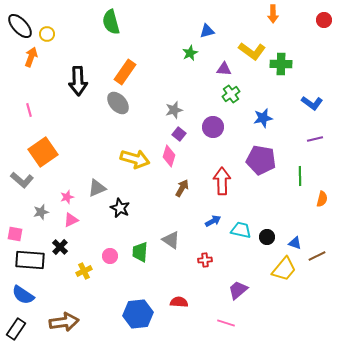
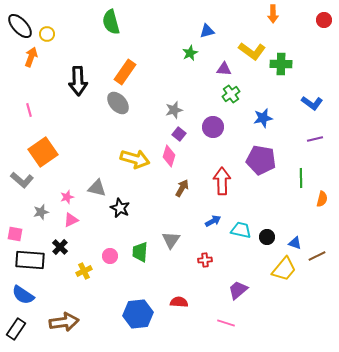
green line at (300, 176): moved 1 px right, 2 px down
gray triangle at (97, 188): rotated 36 degrees clockwise
gray triangle at (171, 240): rotated 30 degrees clockwise
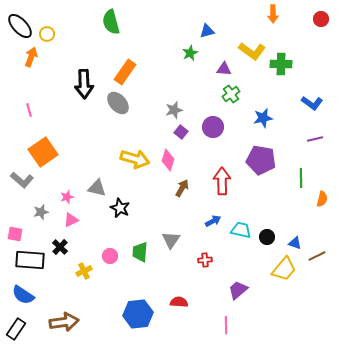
red circle at (324, 20): moved 3 px left, 1 px up
black arrow at (78, 81): moved 6 px right, 3 px down
purple square at (179, 134): moved 2 px right, 2 px up
pink diamond at (169, 156): moved 1 px left, 4 px down
pink line at (226, 323): moved 2 px down; rotated 72 degrees clockwise
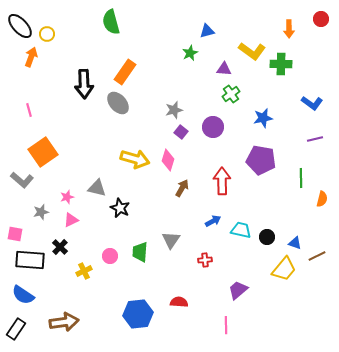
orange arrow at (273, 14): moved 16 px right, 15 px down
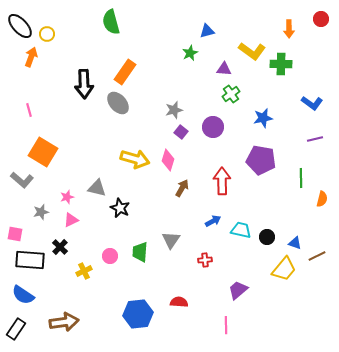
orange square at (43, 152): rotated 24 degrees counterclockwise
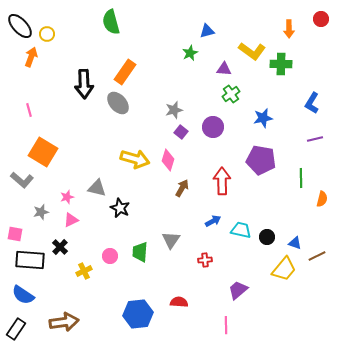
blue L-shape at (312, 103): rotated 85 degrees clockwise
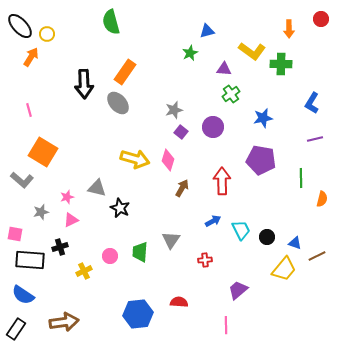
orange arrow at (31, 57): rotated 12 degrees clockwise
cyan trapezoid at (241, 230): rotated 50 degrees clockwise
black cross at (60, 247): rotated 28 degrees clockwise
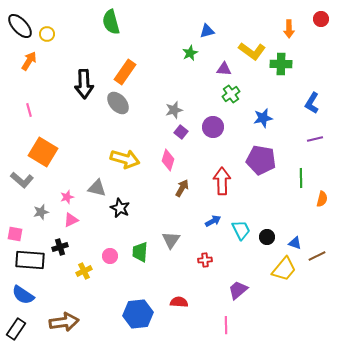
orange arrow at (31, 57): moved 2 px left, 4 px down
yellow arrow at (135, 159): moved 10 px left
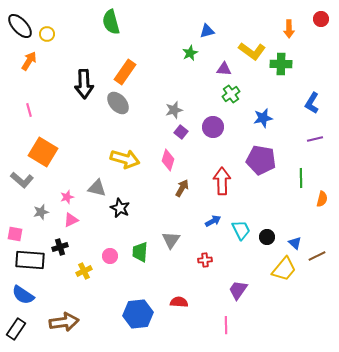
blue triangle at (295, 243): rotated 24 degrees clockwise
purple trapezoid at (238, 290): rotated 15 degrees counterclockwise
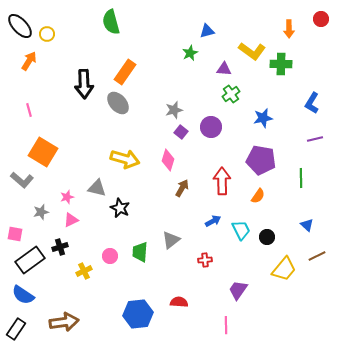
purple circle at (213, 127): moved 2 px left
orange semicircle at (322, 199): moved 64 px left, 3 px up; rotated 21 degrees clockwise
gray triangle at (171, 240): rotated 18 degrees clockwise
blue triangle at (295, 243): moved 12 px right, 18 px up
black rectangle at (30, 260): rotated 40 degrees counterclockwise
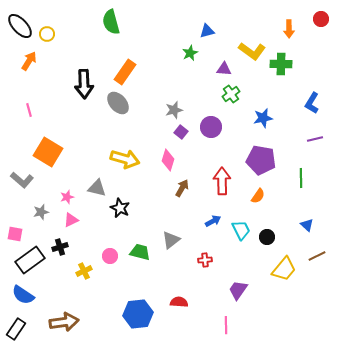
orange square at (43, 152): moved 5 px right
green trapezoid at (140, 252): rotated 100 degrees clockwise
